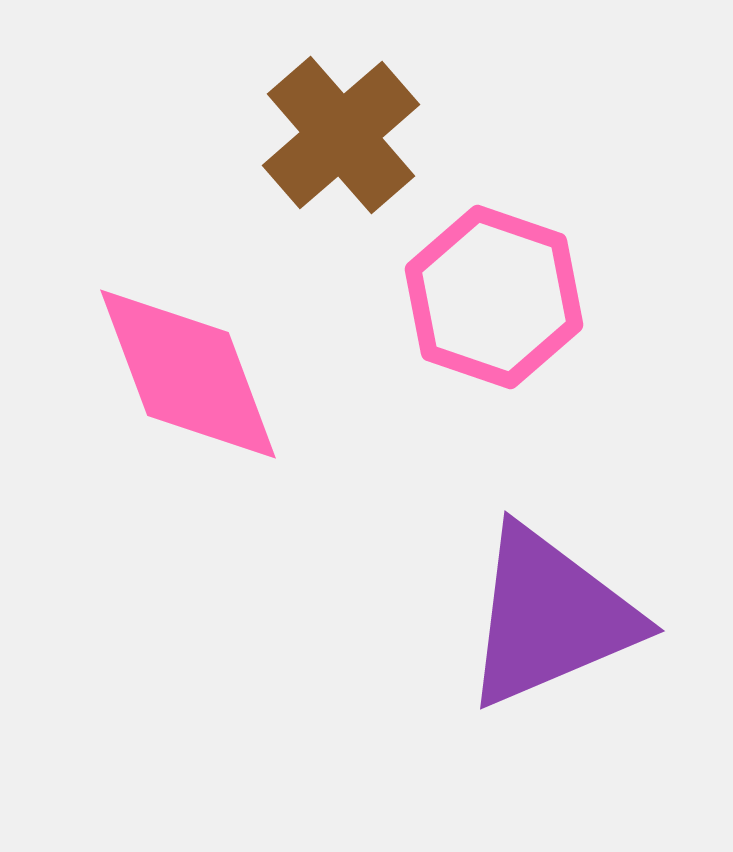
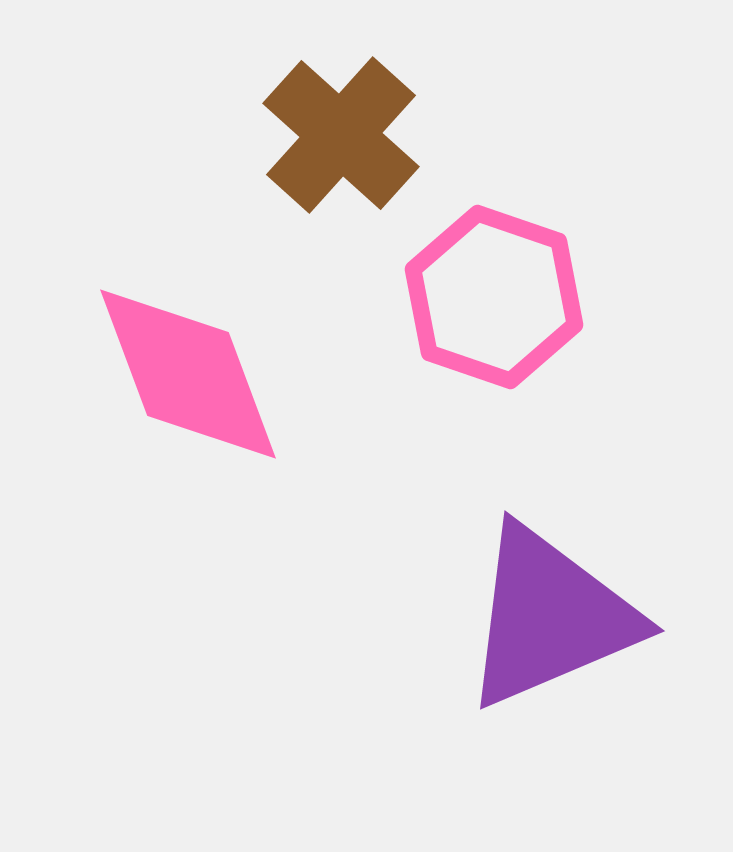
brown cross: rotated 7 degrees counterclockwise
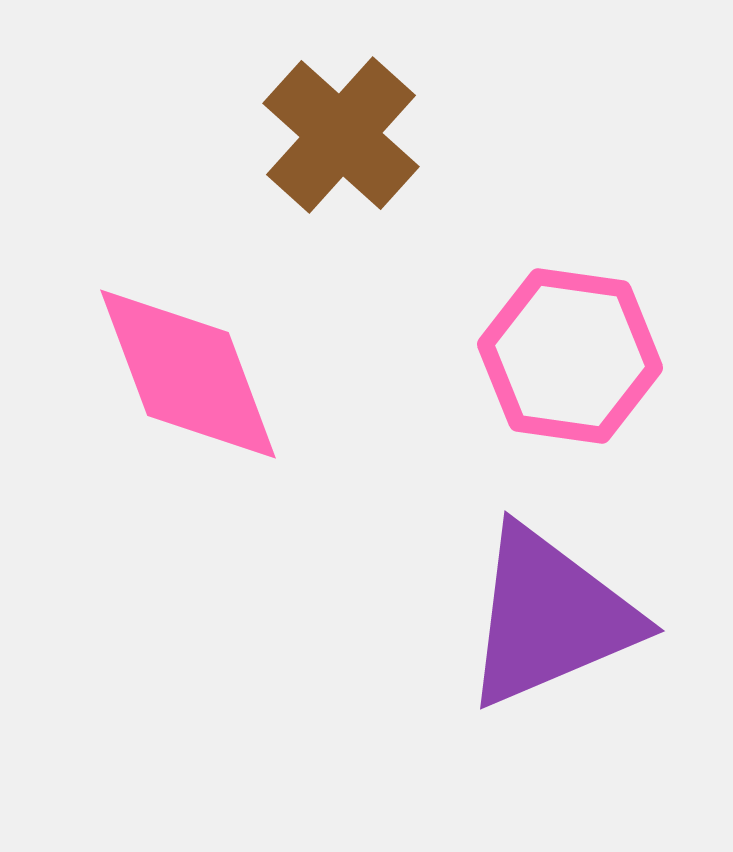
pink hexagon: moved 76 px right, 59 px down; rotated 11 degrees counterclockwise
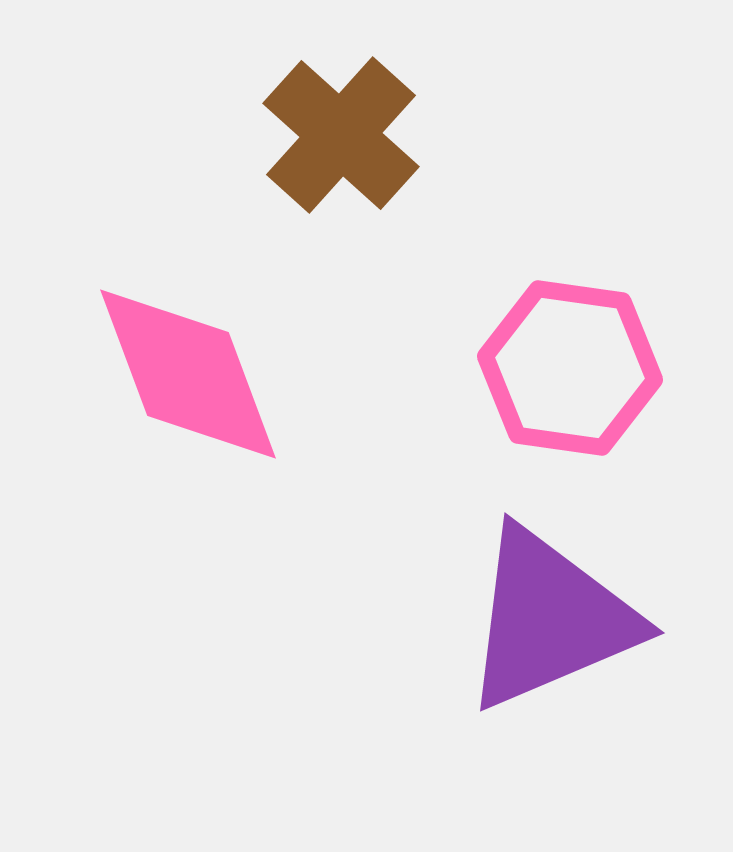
pink hexagon: moved 12 px down
purple triangle: moved 2 px down
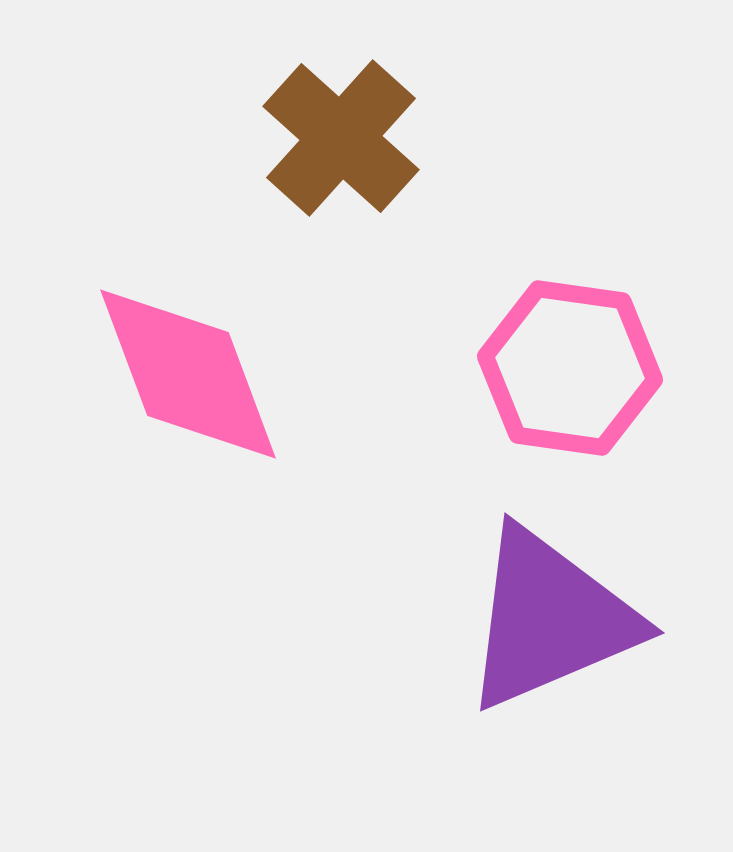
brown cross: moved 3 px down
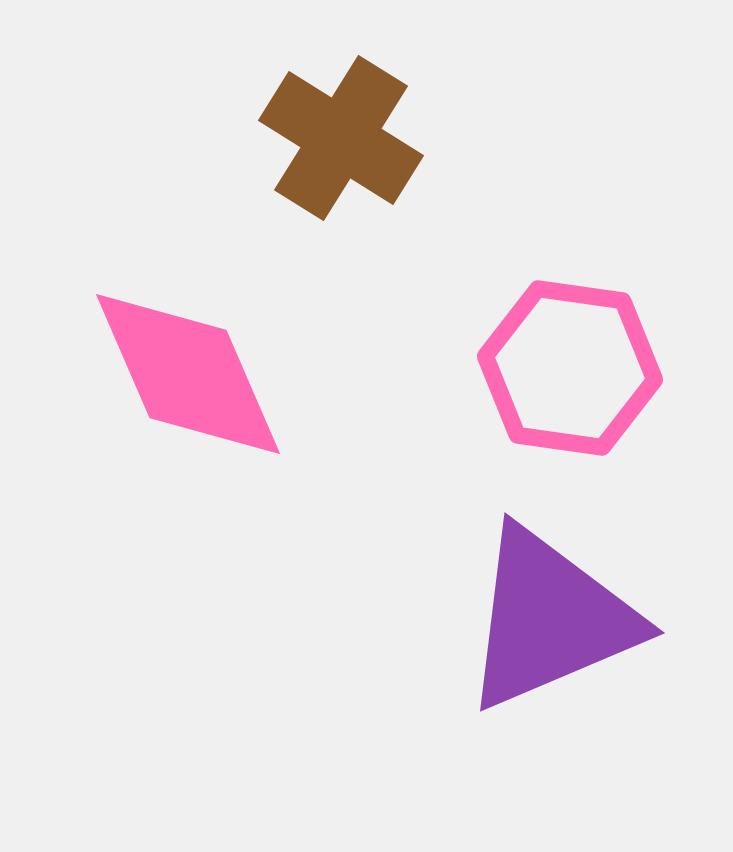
brown cross: rotated 10 degrees counterclockwise
pink diamond: rotated 3 degrees counterclockwise
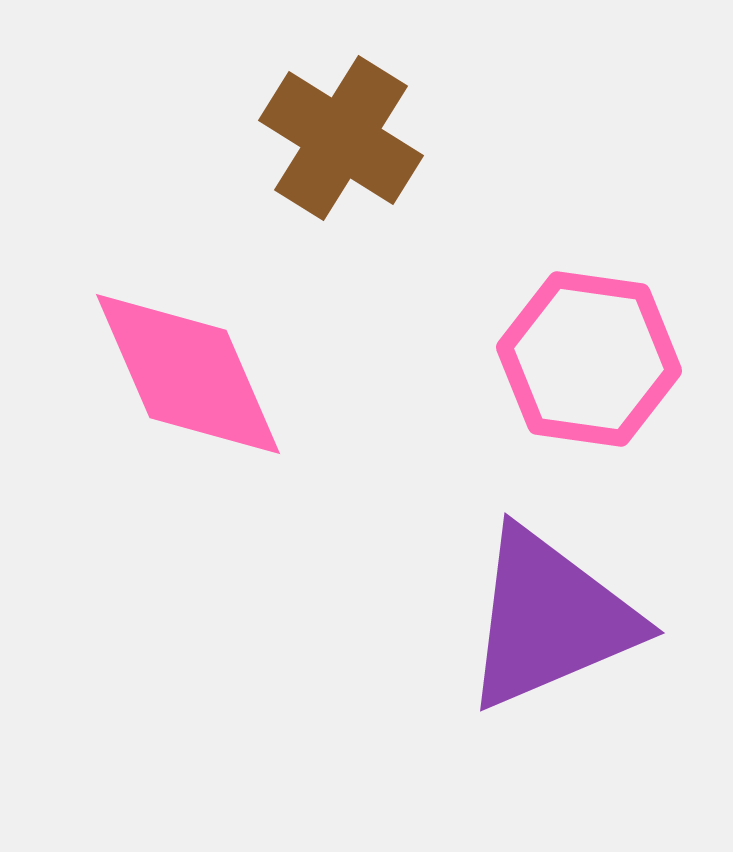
pink hexagon: moved 19 px right, 9 px up
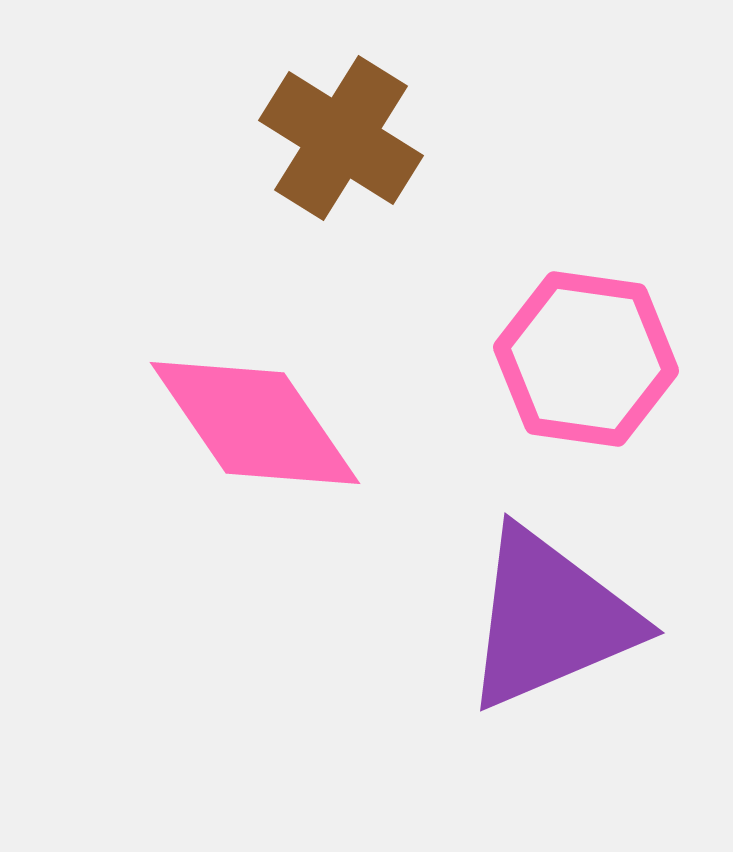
pink hexagon: moved 3 px left
pink diamond: moved 67 px right, 49 px down; rotated 11 degrees counterclockwise
